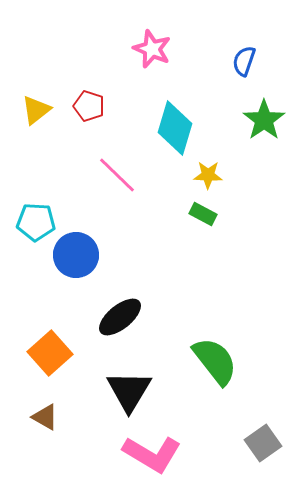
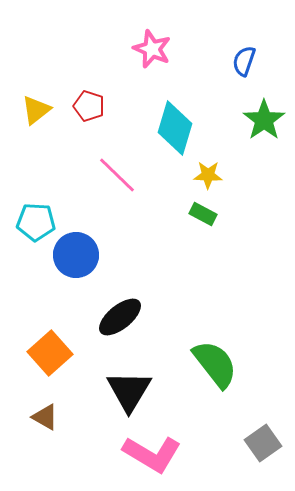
green semicircle: moved 3 px down
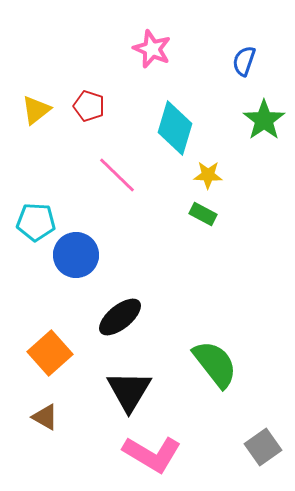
gray square: moved 4 px down
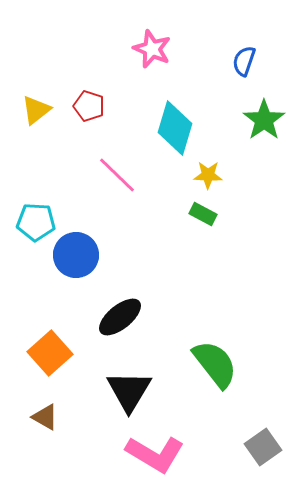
pink L-shape: moved 3 px right
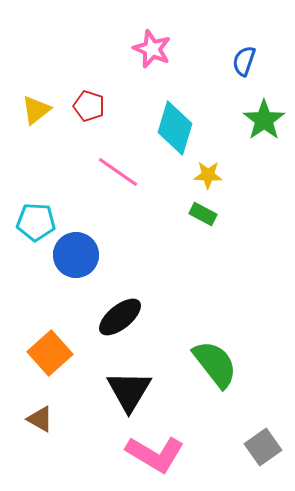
pink line: moved 1 px right, 3 px up; rotated 9 degrees counterclockwise
brown triangle: moved 5 px left, 2 px down
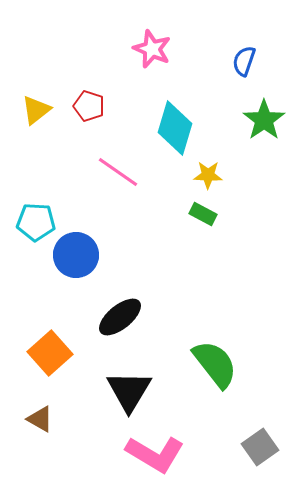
gray square: moved 3 px left
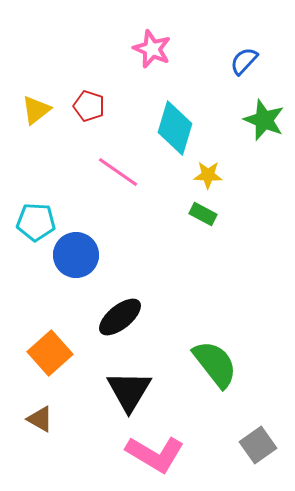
blue semicircle: rotated 24 degrees clockwise
green star: rotated 15 degrees counterclockwise
gray square: moved 2 px left, 2 px up
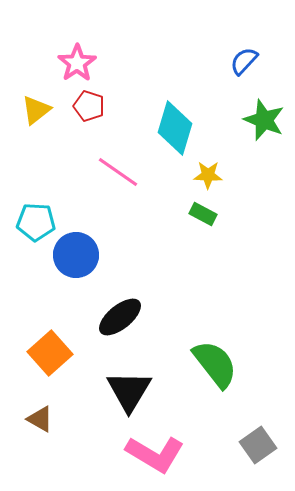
pink star: moved 75 px left, 14 px down; rotated 15 degrees clockwise
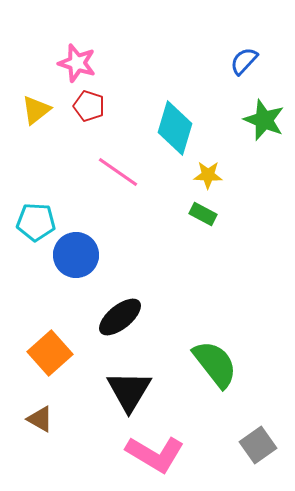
pink star: rotated 21 degrees counterclockwise
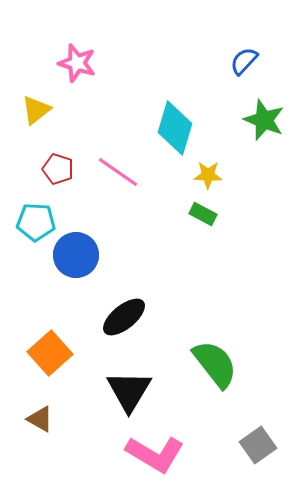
red pentagon: moved 31 px left, 63 px down
black ellipse: moved 4 px right
